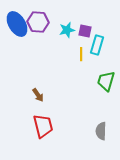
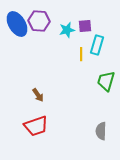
purple hexagon: moved 1 px right, 1 px up
purple square: moved 5 px up; rotated 16 degrees counterclockwise
red trapezoid: moved 7 px left; rotated 85 degrees clockwise
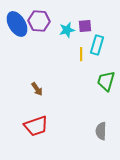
brown arrow: moved 1 px left, 6 px up
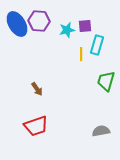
gray semicircle: rotated 78 degrees clockwise
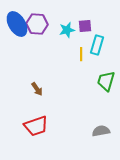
purple hexagon: moved 2 px left, 3 px down
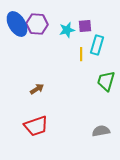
brown arrow: rotated 88 degrees counterclockwise
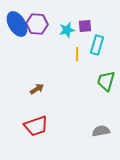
yellow line: moved 4 px left
